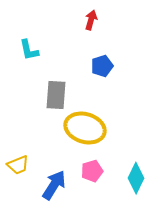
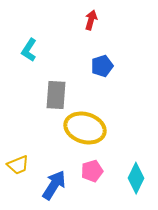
cyan L-shape: rotated 45 degrees clockwise
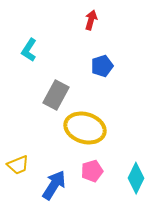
gray rectangle: rotated 24 degrees clockwise
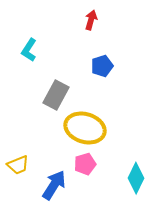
pink pentagon: moved 7 px left, 7 px up
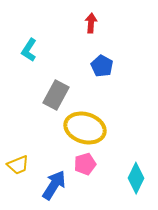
red arrow: moved 3 px down; rotated 12 degrees counterclockwise
blue pentagon: rotated 25 degrees counterclockwise
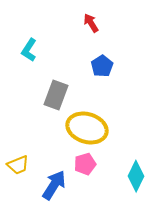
red arrow: rotated 36 degrees counterclockwise
blue pentagon: rotated 10 degrees clockwise
gray rectangle: rotated 8 degrees counterclockwise
yellow ellipse: moved 2 px right
cyan diamond: moved 2 px up
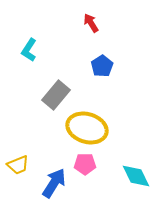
gray rectangle: rotated 20 degrees clockwise
pink pentagon: rotated 15 degrees clockwise
cyan diamond: rotated 52 degrees counterclockwise
blue arrow: moved 2 px up
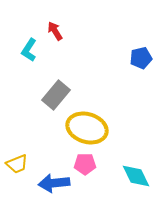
red arrow: moved 36 px left, 8 px down
blue pentagon: moved 39 px right, 8 px up; rotated 20 degrees clockwise
yellow trapezoid: moved 1 px left, 1 px up
blue arrow: rotated 128 degrees counterclockwise
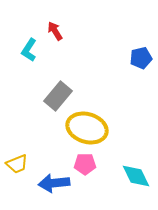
gray rectangle: moved 2 px right, 1 px down
